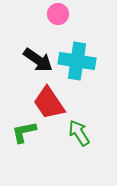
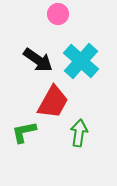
cyan cross: moved 4 px right; rotated 33 degrees clockwise
red trapezoid: moved 4 px right, 1 px up; rotated 117 degrees counterclockwise
green arrow: rotated 40 degrees clockwise
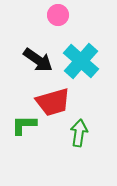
pink circle: moved 1 px down
red trapezoid: rotated 45 degrees clockwise
green L-shape: moved 7 px up; rotated 12 degrees clockwise
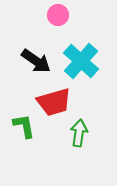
black arrow: moved 2 px left, 1 px down
red trapezoid: moved 1 px right
green L-shape: moved 1 px down; rotated 80 degrees clockwise
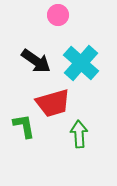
cyan cross: moved 2 px down
red trapezoid: moved 1 px left, 1 px down
green arrow: moved 1 px down; rotated 12 degrees counterclockwise
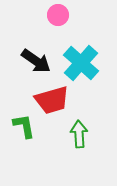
red trapezoid: moved 1 px left, 3 px up
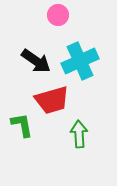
cyan cross: moved 1 px left, 2 px up; rotated 24 degrees clockwise
green L-shape: moved 2 px left, 1 px up
